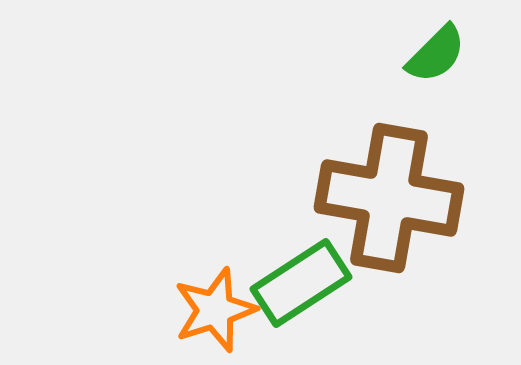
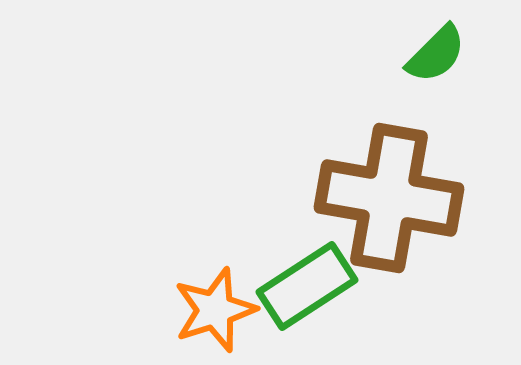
green rectangle: moved 6 px right, 3 px down
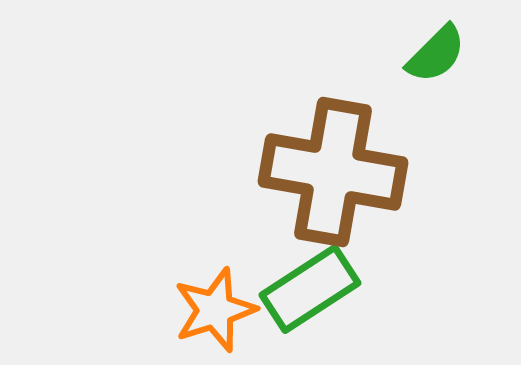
brown cross: moved 56 px left, 26 px up
green rectangle: moved 3 px right, 3 px down
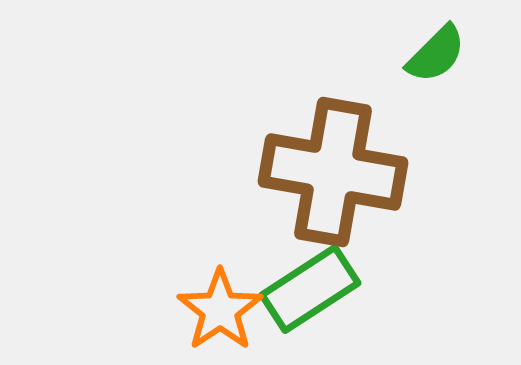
orange star: moved 5 px right; rotated 16 degrees counterclockwise
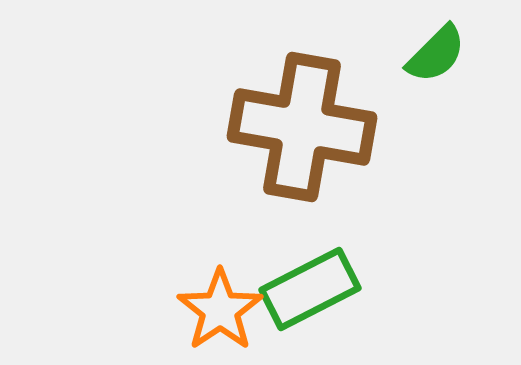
brown cross: moved 31 px left, 45 px up
green rectangle: rotated 6 degrees clockwise
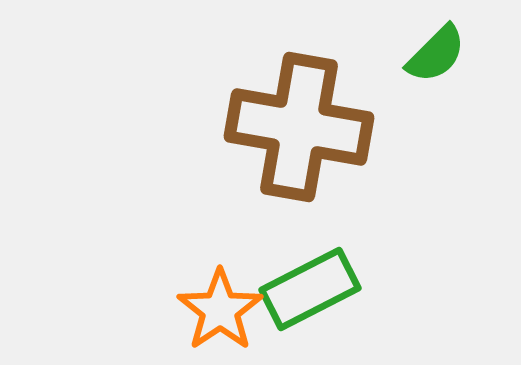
brown cross: moved 3 px left
